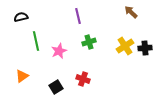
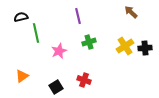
green line: moved 8 px up
red cross: moved 1 px right, 1 px down
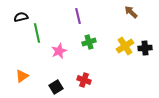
green line: moved 1 px right
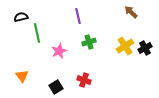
black cross: rotated 24 degrees counterclockwise
orange triangle: rotated 32 degrees counterclockwise
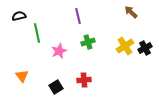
black semicircle: moved 2 px left, 1 px up
green cross: moved 1 px left
red cross: rotated 24 degrees counterclockwise
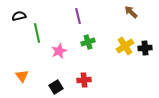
black cross: rotated 24 degrees clockwise
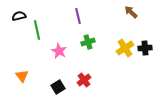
green line: moved 3 px up
yellow cross: moved 2 px down
pink star: rotated 21 degrees counterclockwise
red cross: rotated 32 degrees counterclockwise
black square: moved 2 px right
